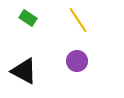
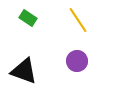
black triangle: rotated 8 degrees counterclockwise
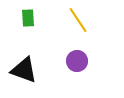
green rectangle: rotated 54 degrees clockwise
black triangle: moved 1 px up
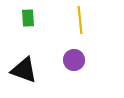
yellow line: moved 2 px right; rotated 28 degrees clockwise
purple circle: moved 3 px left, 1 px up
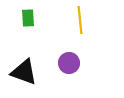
purple circle: moved 5 px left, 3 px down
black triangle: moved 2 px down
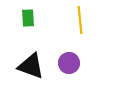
black triangle: moved 7 px right, 6 px up
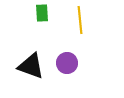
green rectangle: moved 14 px right, 5 px up
purple circle: moved 2 px left
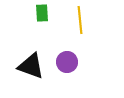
purple circle: moved 1 px up
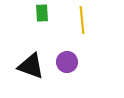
yellow line: moved 2 px right
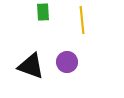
green rectangle: moved 1 px right, 1 px up
